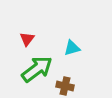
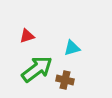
red triangle: moved 3 px up; rotated 35 degrees clockwise
brown cross: moved 6 px up
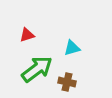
red triangle: moved 1 px up
brown cross: moved 2 px right, 2 px down
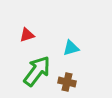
cyan triangle: moved 1 px left
green arrow: moved 2 px down; rotated 16 degrees counterclockwise
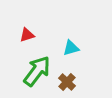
brown cross: rotated 30 degrees clockwise
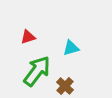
red triangle: moved 1 px right, 2 px down
brown cross: moved 2 px left, 4 px down
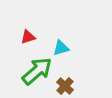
cyan triangle: moved 10 px left
green arrow: rotated 12 degrees clockwise
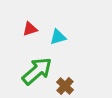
red triangle: moved 2 px right, 8 px up
cyan triangle: moved 3 px left, 11 px up
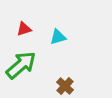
red triangle: moved 6 px left
green arrow: moved 16 px left, 6 px up
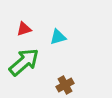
green arrow: moved 3 px right, 3 px up
brown cross: moved 1 px up; rotated 18 degrees clockwise
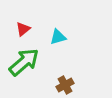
red triangle: moved 1 px left; rotated 21 degrees counterclockwise
